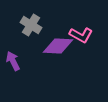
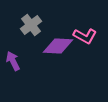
gray cross: rotated 20 degrees clockwise
pink L-shape: moved 4 px right, 1 px down
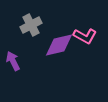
gray cross: rotated 10 degrees clockwise
purple diamond: moved 1 px right, 1 px up; rotated 16 degrees counterclockwise
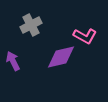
purple diamond: moved 2 px right, 12 px down
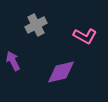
gray cross: moved 5 px right
purple diamond: moved 15 px down
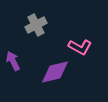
pink L-shape: moved 5 px left, 11 px down
purple diamond: moved 6 px left
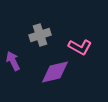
gray cross: moved 4 px right, 10 px down; rotated 10 degrees clockwise
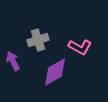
gray cross: moved 2 px left, 5 px down
purple diamond: rotated 16 degrees counterclockwise
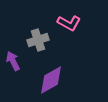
pink L-shape: moved 11 px left, 24 px up
purple diamond: moved 4 px left, 8 px down
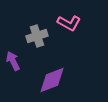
gray cross: moved 1 px left, 4 px up
purple diamond: moved 1 px right; rotated 8 degrees clockwise
